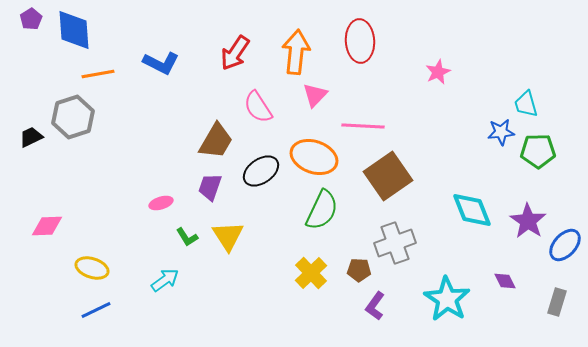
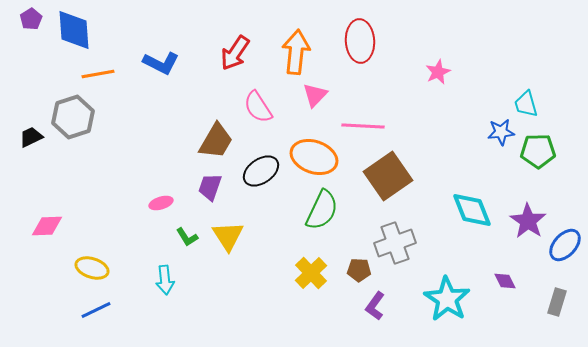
cyan arrow: rotated 120 degrees clockwise
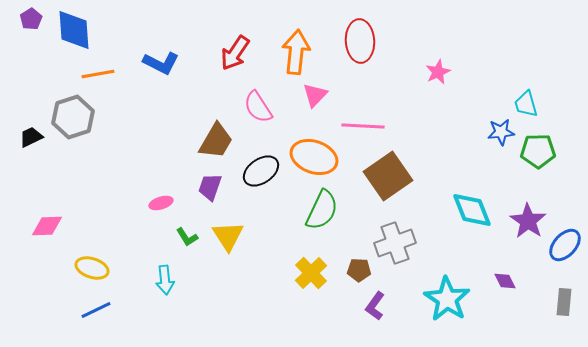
gray rectangle: moved 7 px right; rotated 12 degrees counterclockwise
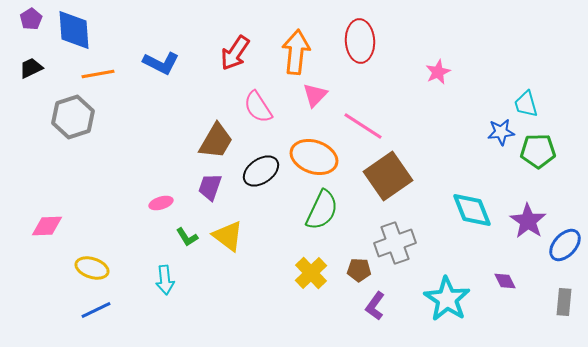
pink line: rotated 30 degrees clockwise
black trapezoid: moved 69 px up
yellow triangle: rotated 20 degrees counterclockwise
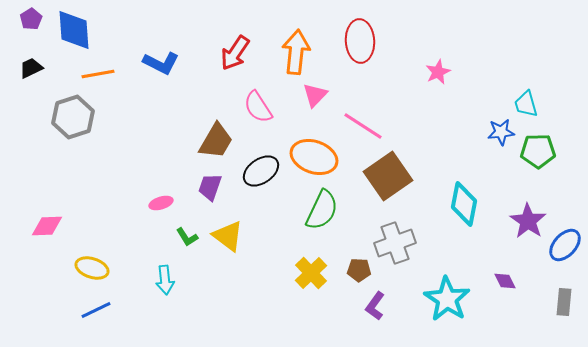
cyan diamond: moved 8 px left, 6 px up; rotated 33 degrees clockwise
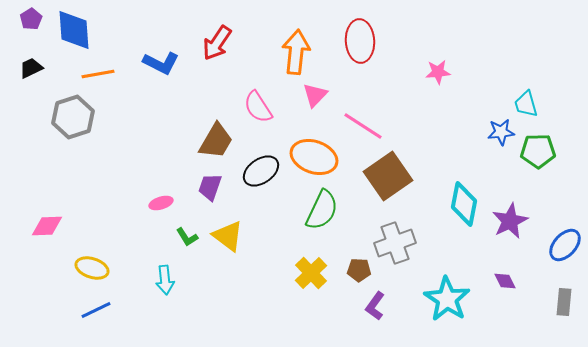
red arrow: moved 18 px left, 10 px up
pink star: rotated 20 degrees clockwise
purple star: moved 18 px left; rotated 12 degrees clockwise
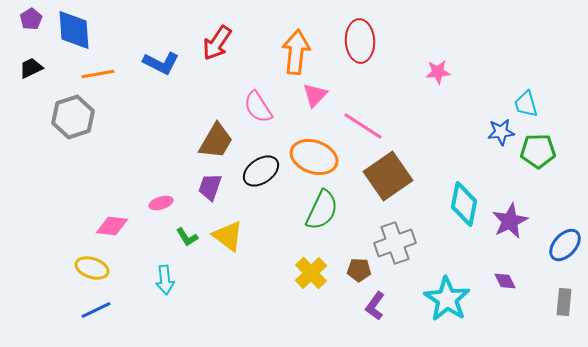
pink diamond: moved 65 px right; rotated 8 degrees clockwise
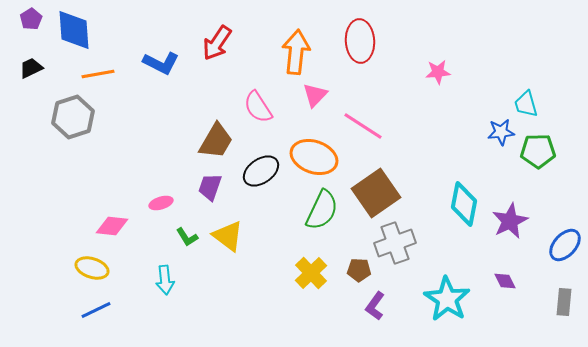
brown square: moved 12 px left, 17 px down
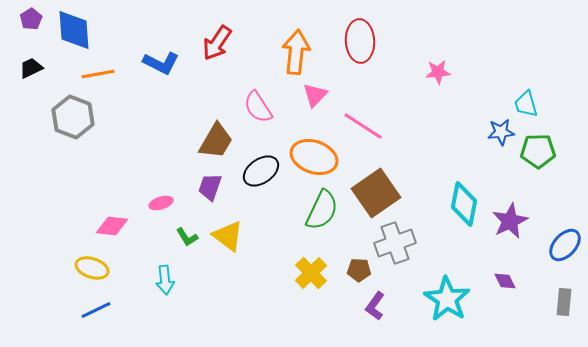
gray hexagon: rotated 21 degrees counterclockwise
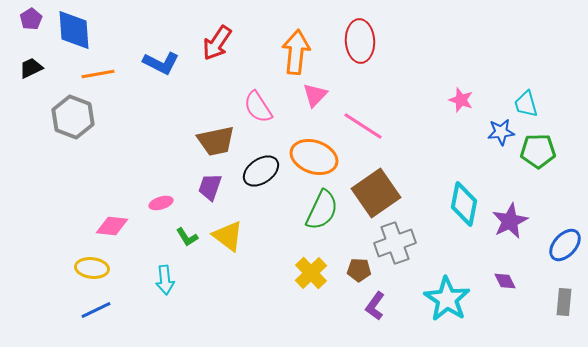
pink star: moved 23 px right, 28 px down; rotated 25 degrees clockwise
brown trapezoid: rotated 48 degrees clockwise
yellow ellipse: rotated 12 degrees counterclockwise
